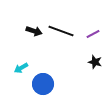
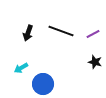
black arrow: moved 6 px left, 2 px down; rotated 91 degrees clockwise
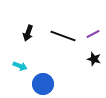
black line: moved 2 px right, 5 px down
black star: moved 1 px left, 3 px up
cyan arrow: moved 1 px left, 2 px up; rotated 128 degrees counterclockwise
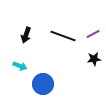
black arrow: moved 2 px left, 2 px down
black star: rotated 24 degrees counterclockwise
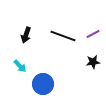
black star: moved 1 px left, 3 px down
cyan arrow: rotated 24 degrees clockwise
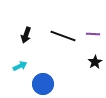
purple line: rotated 32 degrees clockwise
black star: moved 2 px right; rotated 24 degrees counterclockwise
cyan arrow: rotated 72 degrees counterclockwise
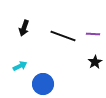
black arrow: moved 2 px left, 7 px up
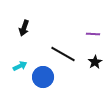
black line: moved 18 px down; rotated 10 degrees clockwise
blue circle: moved 7 px up
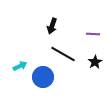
black arrow: moved 28 px right, 2 px up
